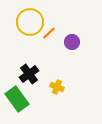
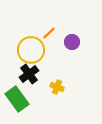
yellow circle: moved 1 px right, 28 px down
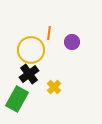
orange line: rotated 40 degrees counterclockwise
yellow cross: moved 3 px left; rotated 24 degrees clockwise
green rectangle: rotated 65 degrees clockwise
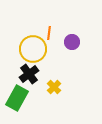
yellow circle: moved 2 px right, 1 px up
green rectangle: moved 1 px up
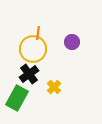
orange line: moved 11 px left
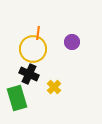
black cross: rotated 30 degrees counterclockwise
green rectangle: rotated 45 degrees counterclockwise
